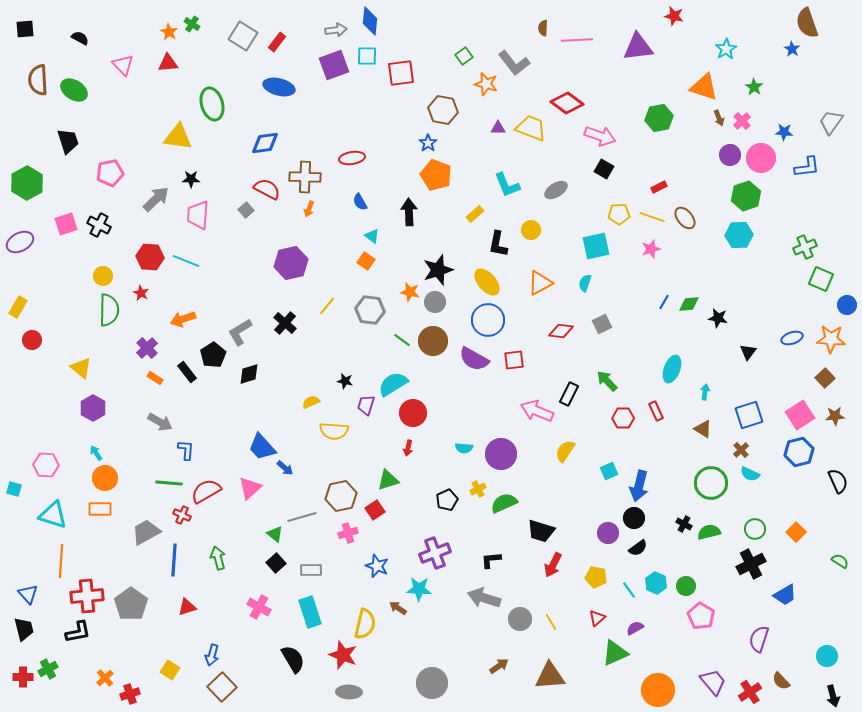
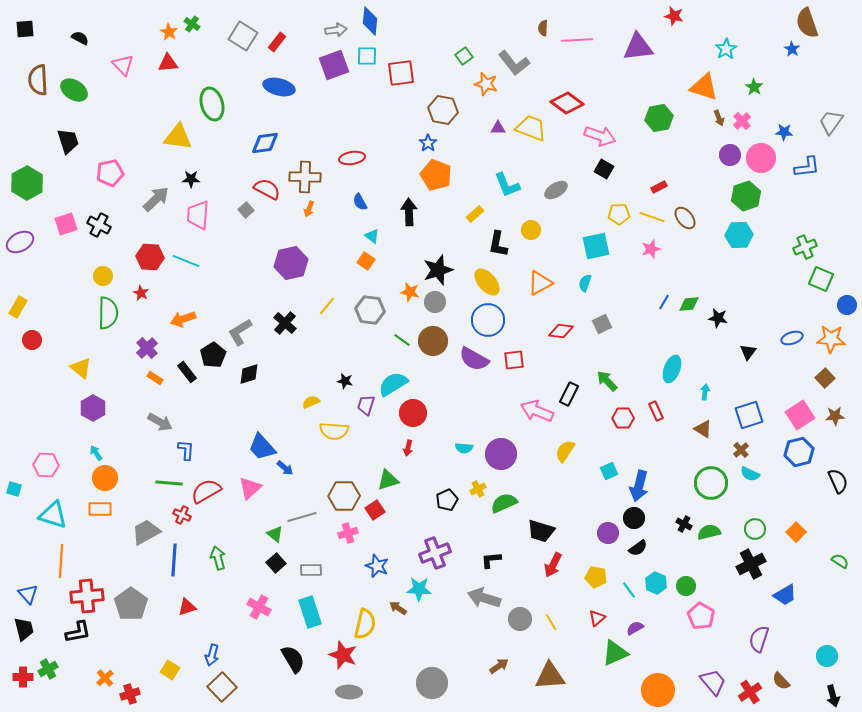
green semicircle at (109, 310): moved 1 px left, 3 px down
brown hexagon at (341, 496): moved 3 px right; rotated 12 degrees clockwise
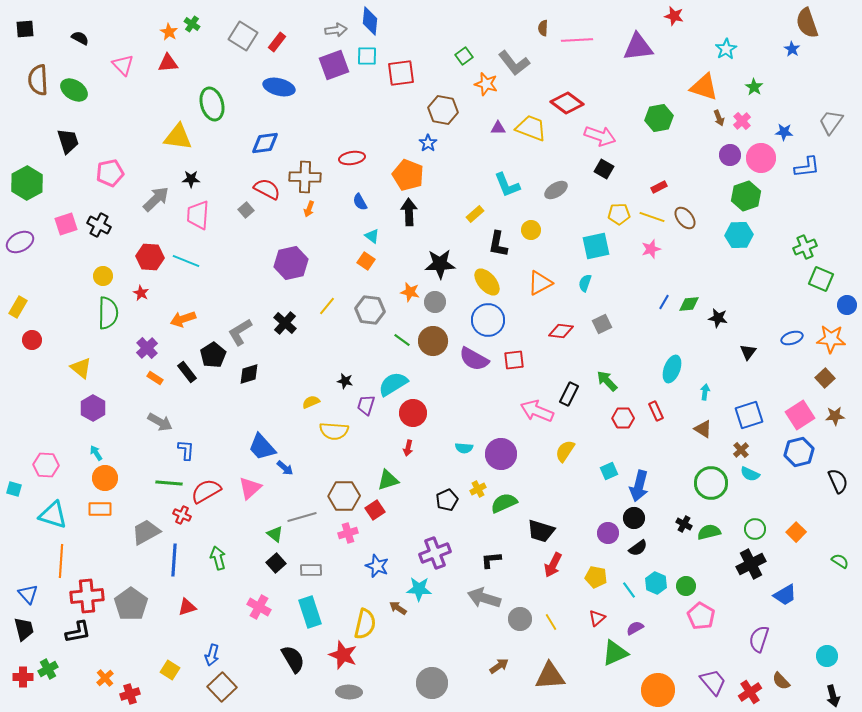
orange pentagon at (436, 175): moved 28 px left
black star at (438, 270): moved 2 px right, 6 px up; rotated 16 degrees clockwise
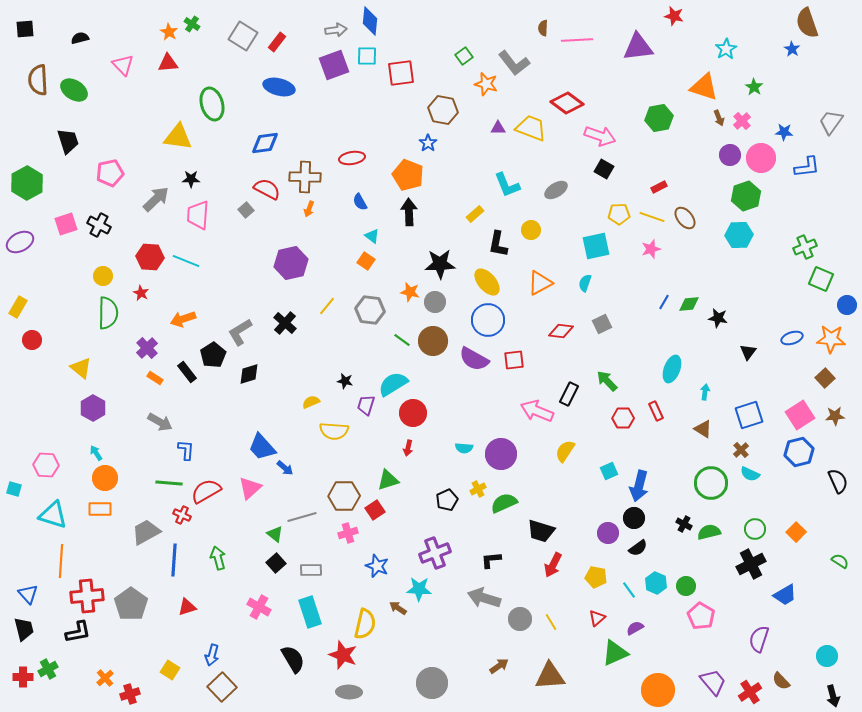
black semicircle at (80, 38): rotated 42 degrees counterclockwise
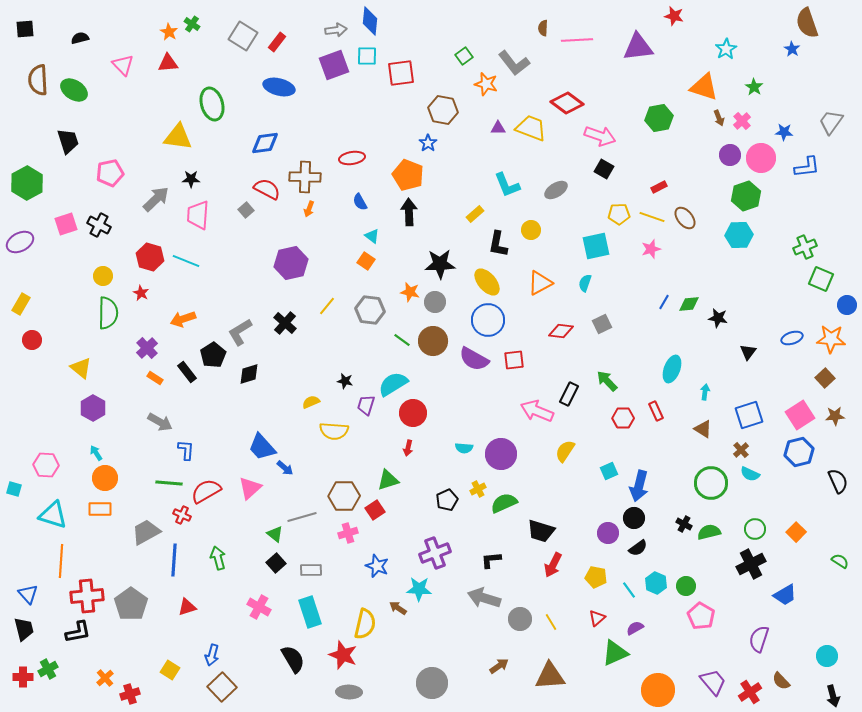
red hexagon at (150, 257): rotated 12 degrees clockwise
yellow rectangle at (18, 307): moved 3 px right, 3 px up
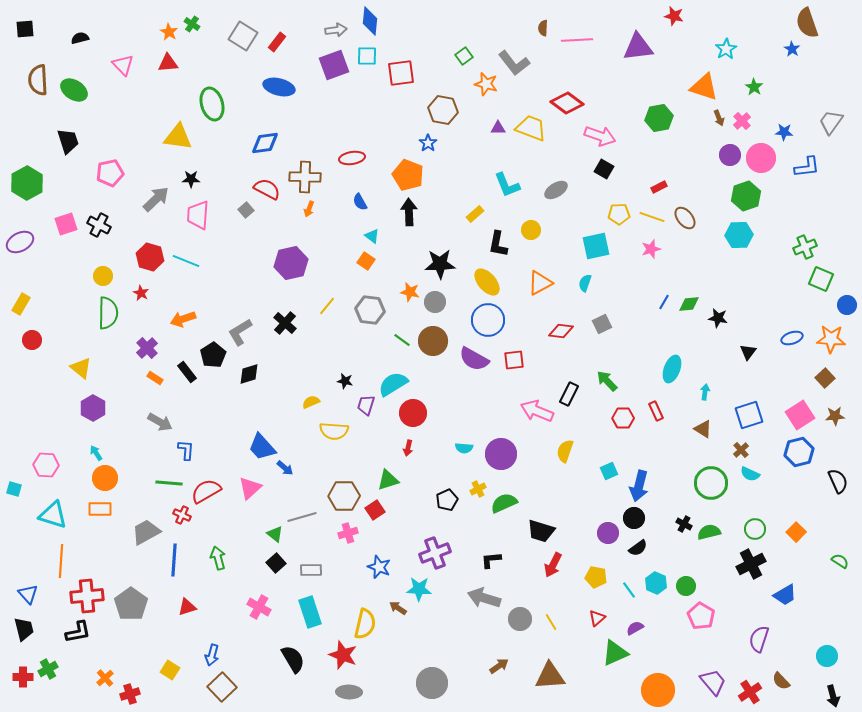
yellow semicircle at (565, 451): rotated 15 degrees counterclockwise
blue star at (377, 566): moved 2 px right, 1 px down
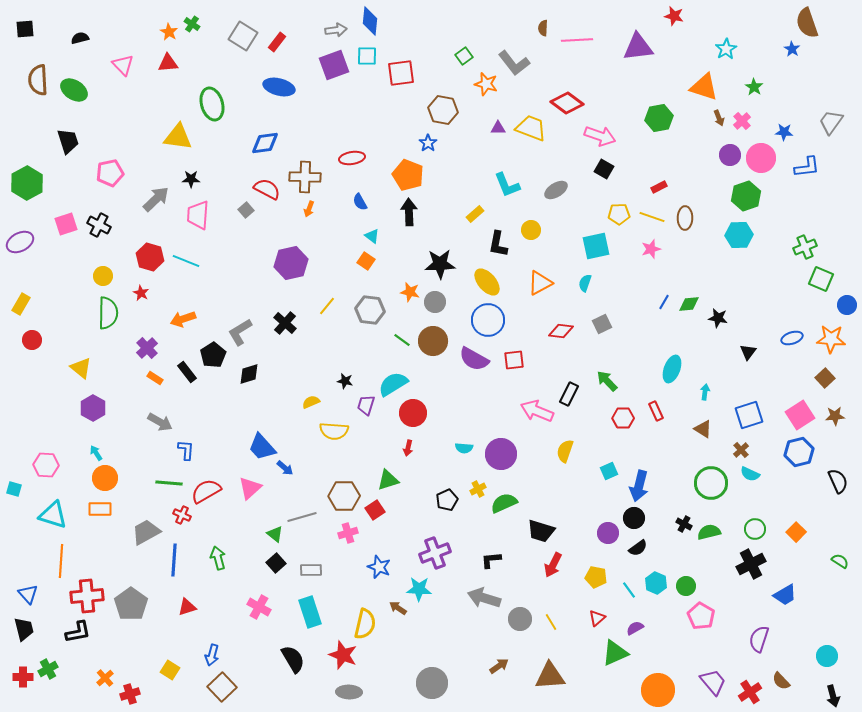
brown ellipse at (685, 218): rotated 40 degrees clockwise
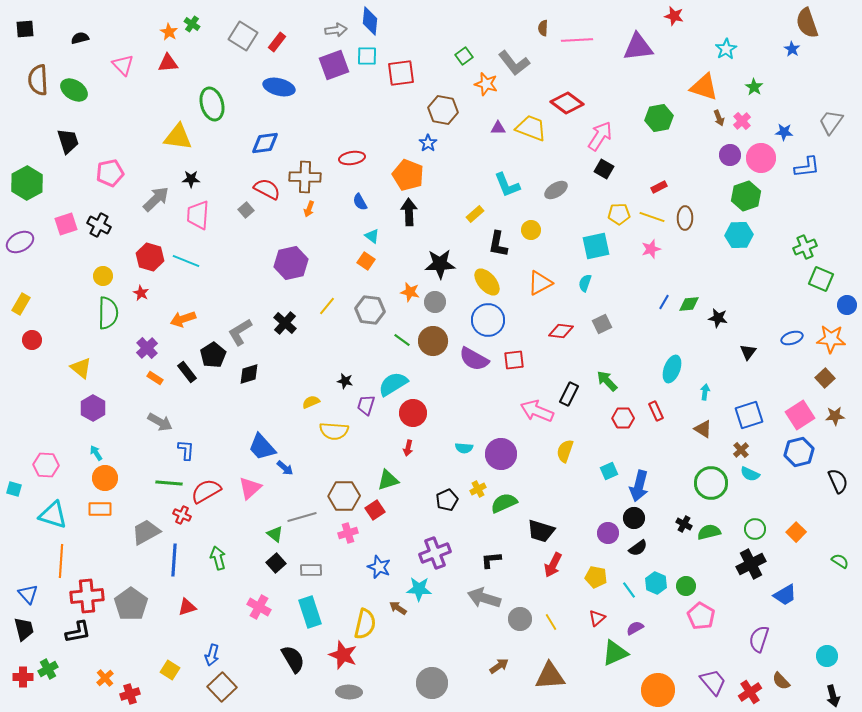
pink arrow at (600, 136): rotated 76 degrees counterclockwise
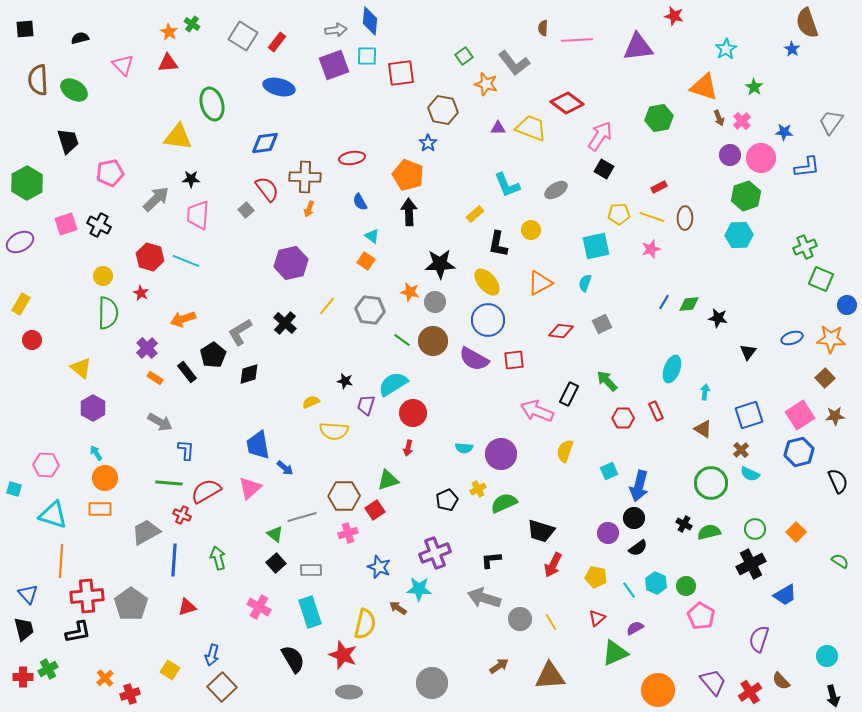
red semicircle at (267, 189): rotated 24 degrees clockwise
blue trapezoid at (262, 447): moved 4 px left, 2 px up; rotated 32 degrees clockwise
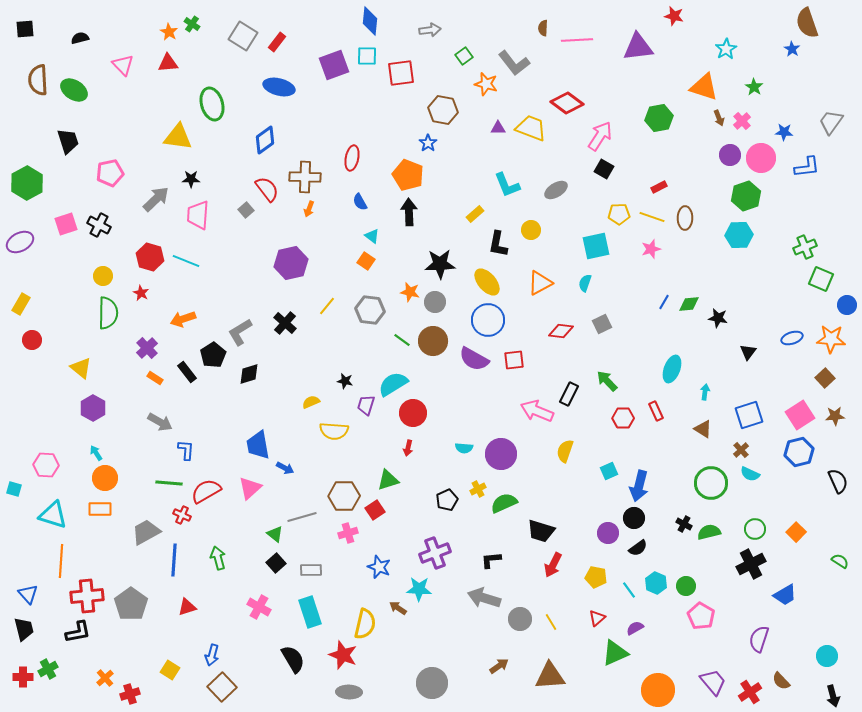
gray arrow at (336, 30): moved 94 px right
blue diamond at (265, 143): moved 3 px up; rotated 28 degrees counterclockwise
red ellipse at (352, 158): rotated 70 degrees counterclockwise
blue arrow at (285, 468): rotated 12 degrees counterclockwise
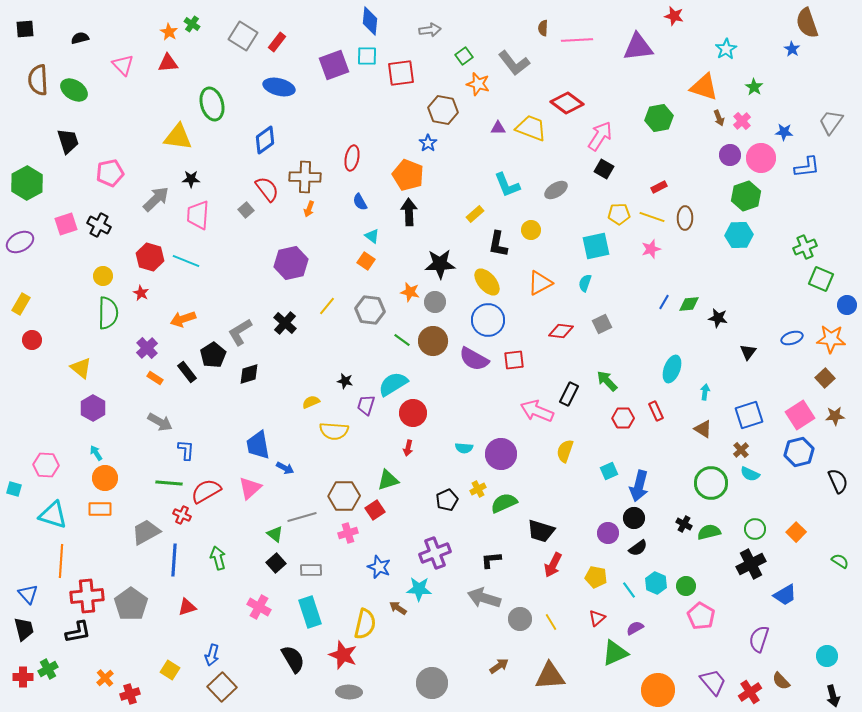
orange star at (486, 84): moved 8 px left
